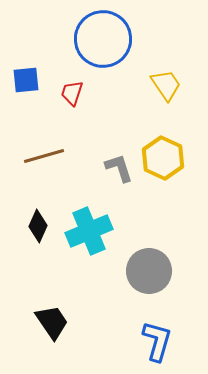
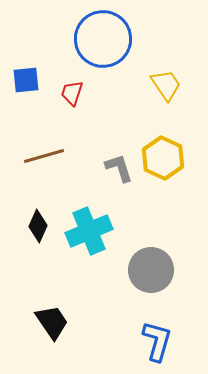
gray circle: moved 2 px right, 1 px up
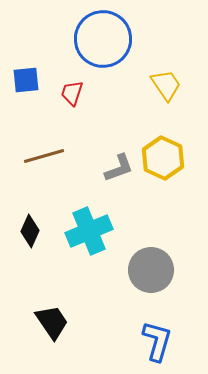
gray L-shape: rotated 88 degrees clockwise
black diamond: moved 8 px left, 5 px down
